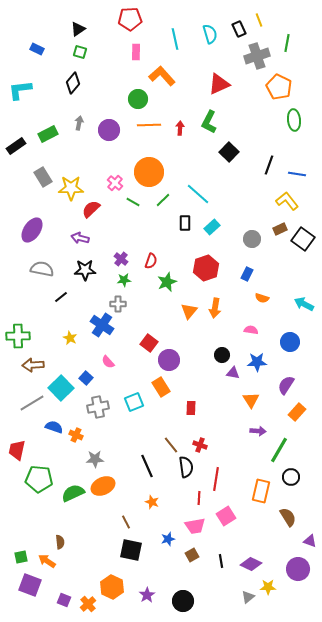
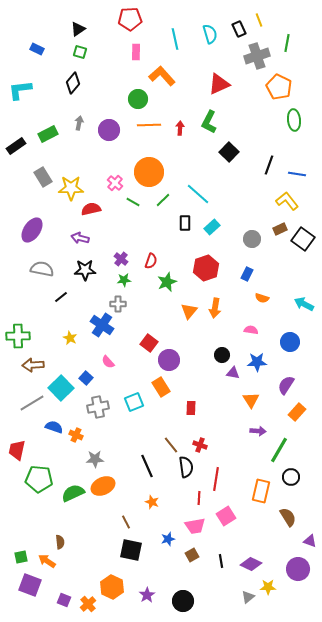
red semicircle at (91, 209): rotated 30 degrees clockwise
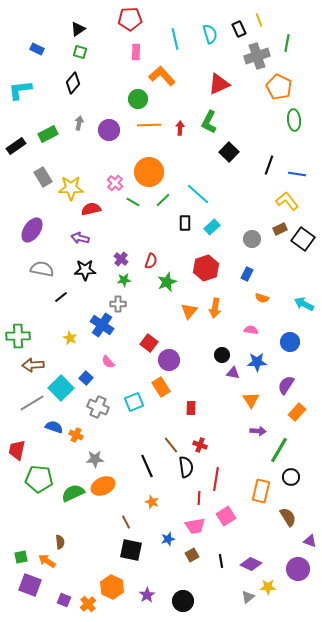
gray cross at (98, 407): rotated 35 degrees clockwise
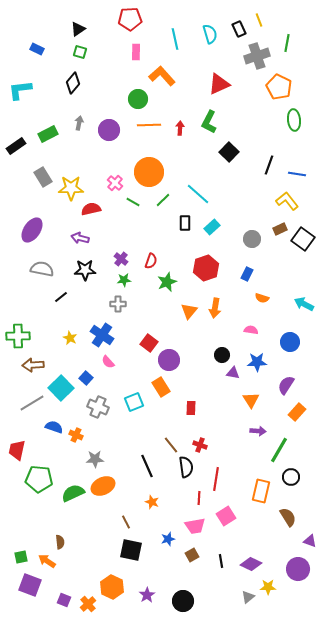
blue cross at (102, 325): moved 10 px down
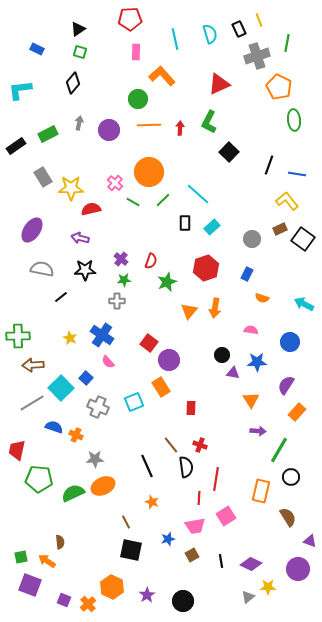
gray cross at (118, 304): moved 1 px left, 3 px up
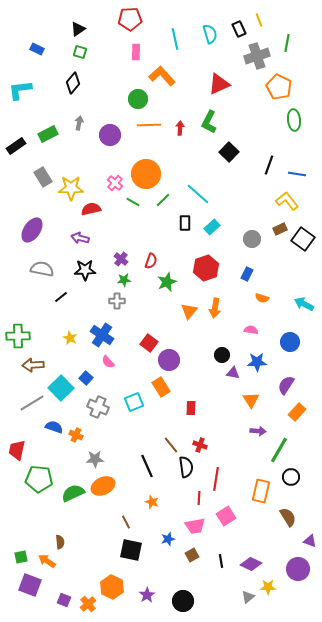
purple circle at (109, 130): moved 1 px right, 5 px down
orange circle at (149, 172): moved 3 px left, 2 px down
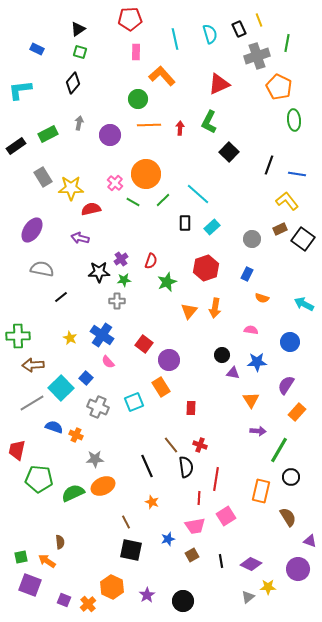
purple cross at (121, 259): rotated 16 degrees clockwise
black star at (85, 270): moved 14 px right, 2 px down
red square at (149, 343): moved 5 px left, 1 px down
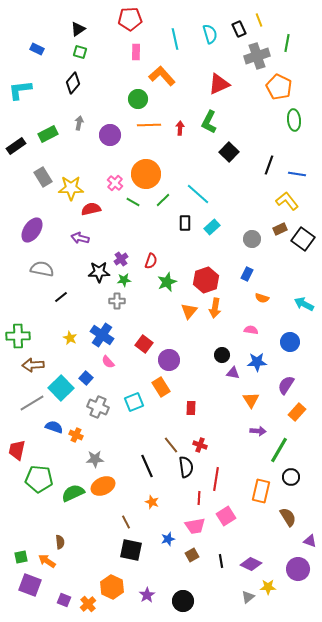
red hexagon at (206, 268): moved 12 px down
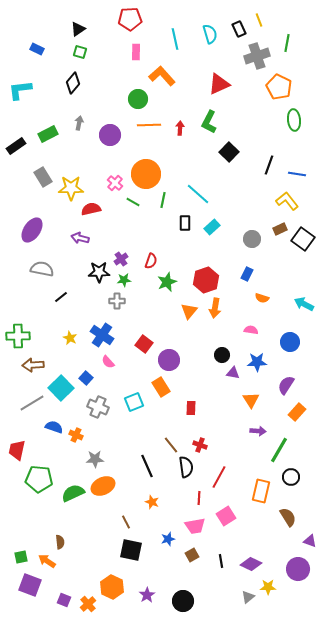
green line at (163, 200): rotated 35 degrees counterclockwise
red line at (216, 479): moved 3 px right, 2 px up; rotated 20 degrees clockwise
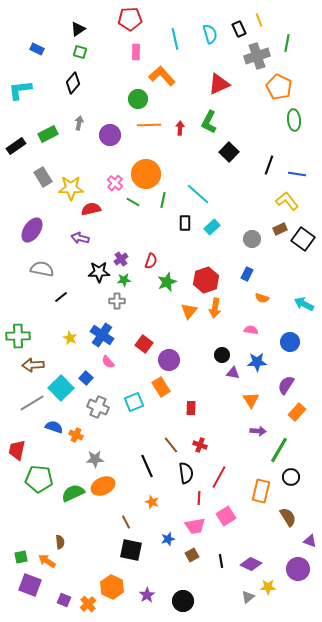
black semicircle at (186, 467): moved 6 px down
